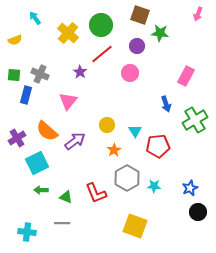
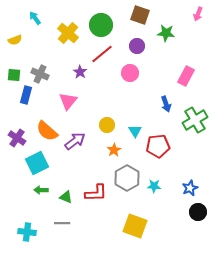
green star: moved 6 px right
purple cross: rotated 24 degrees counterclockwise
red L-shape: rotated 70 degrees counterclockwise
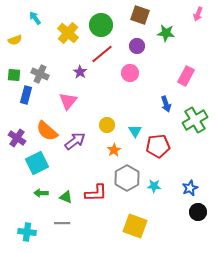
green arrow: moved 3 px down
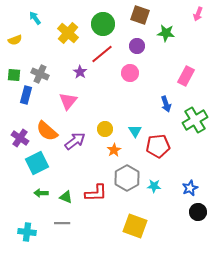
green circle: moved 2 px right, 1 px up
yellow circle: moved 2 px left, 4 px down
purple cross: moved 3 px right
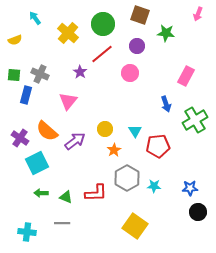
blue star: rotated 21 degrees clockwise
yellow square: rotated 15 degrees clockwise
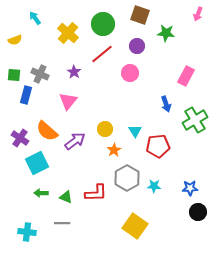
purple star: moved 6 px left
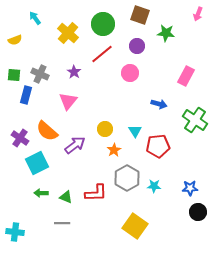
blue arrow: moved 7 px left; rotated 56 degrees counterclockwise
green cross: rotated 25 degrees counterclockwise
purple arrow: moved 4 px down
cyan cross: moved 12 px left
